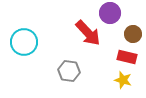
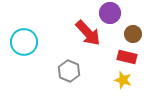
gray hexagon: rotated 15 degrees clockwise
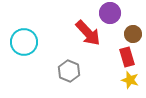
red rectangle: rotated 60 degrees clockwise
yellow star: moved 7 px right
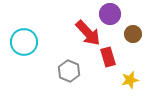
purple circle: moved 1 px down
red rectangle: moved 19 px left
yellow star: rotated 30 degrees counterclockwise
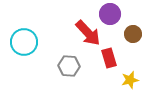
red rectangle: moved 1 px right, 1 px down
gray hexagon: moved 5 px up; rotated 20 degrees counterclockwise
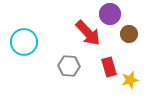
brown circle: moved 4 px left
red rectangle: moved 9 px down
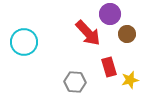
brown circle: moved 2 px left
gray hexagon: moved 6 px right, 16 px down
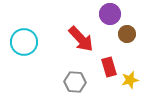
red arrow: moved 7 px left, 6 px down
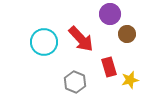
cyan circle: moved 20 px right
gray hexagon: rotated 20 degrees clockwise
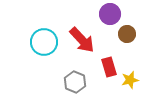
red arrow: moved 1 px right, 1 px down
